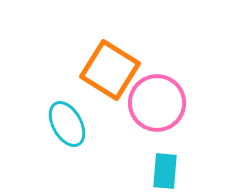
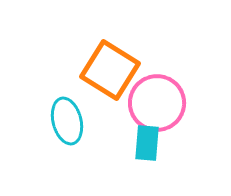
cyan ellipse: moved 3 px up; rotated 15 degrees clockwise
cyan rectangle: moved 18 px left, 28 px up
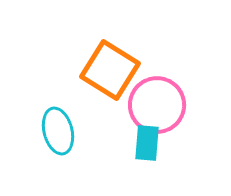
pink circle: moved 2 px down
cyan ellipse: moved 9 px left, 10 px down
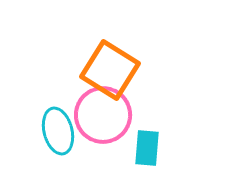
pink circle: moved 54 px left, 10 px down
cyan rectangle: moved 5 px down
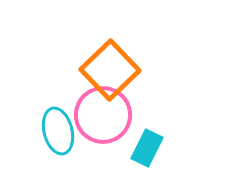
orange square: rotated 14 degrees clockwise
cyan rectangle: rotated 21 degrees clockwise
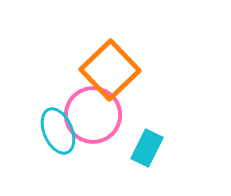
pink circle: moved 10 px left
cyan ellipse: rotated 9 degrees counterclockwise
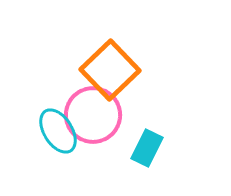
cyan ellipse: rotated 9 degrees counterclockwise
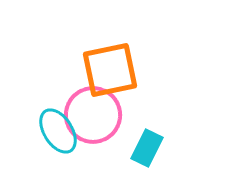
orange square: rotated 32 degrees clockwise
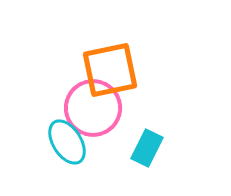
pink circle: moved 7 px up
cyan ellipse: moved 9 px right, 11 px down
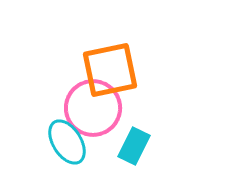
cyan rectangle: moved 13 px left, 2 px up
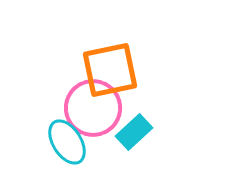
cyan rectangle: moved 14 px up; rotated 21 degrees clockwise
